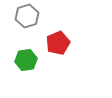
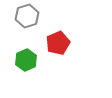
green hexagon: rotated 15 degrees counterclockwise
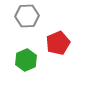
gray hexagon: rotated 15 degrees clockwise
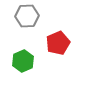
green hexagon: moved 3 px left, 1 px down
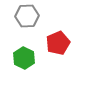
green hexagon: moved 1 px right, 3 px up; rotated 10 degrees counterclockwise
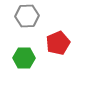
green hexagon: rotated 25 degrees counterclockwise
